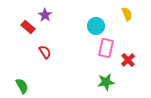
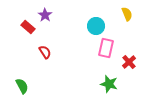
red cross: moved 1 px right, 2 px down
green star: moved 3 px right, 2 px down; rotated 24 degrees clockwise
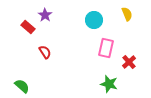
cyan circle: moved 2 px left, 6 px up
green semicircle: rotated 21 degrees counterclockwise
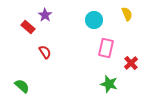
red cross: moved 2 px right, 1 px down
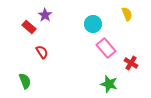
cyan circle: moved 1 px left, 4 px down
red rectangle: moved 1 px right
pink rectangle: rotated 54 degrees counterclockwise
red semicircle: moved 3 px left
red cross: rotated 16 degrees counterclockwise
green semicircle: moved 3 px right, 5 px up; rotated 28 degrees clockwise
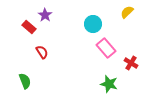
yellow semicircle: moved 2 px up; rotated 112 degrees counterclockwise
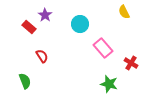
yellow semicircle: moved 3 px left; rotated 72 degrees counterclockwise
cyan circle: moved 13 px left
pink rectangle: moved 3 px left
red semicircle: moved 4 px down
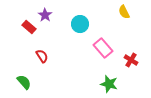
red cross: moved 3 px up
green semicircle: moved 1 px left, 1 px down; rotated 21 degrees counterclockwise
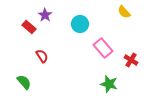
yellow semicircle: rotated 16 degrees counterclockwise
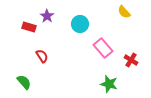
purple star: moved 2 px right, 1 px down
red rectangle: rotated 24 degrees counterclockwise
